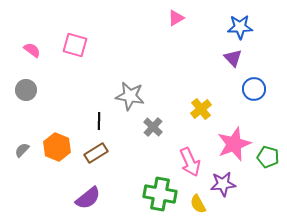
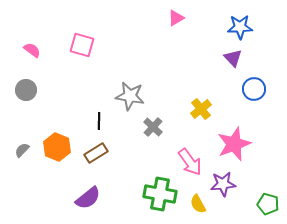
pink square: moved 7 px right
green pentagon: moved 47 px down
pink arrow: rotated 12 degrees counterclockwise
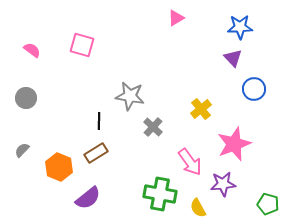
gray circle: moved 8 px down
orange hexagon: moved 2 px right, 20 px down
yellow semicircle: moved 4 px down
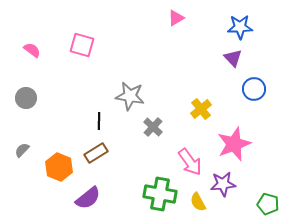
yellow semicircle: moved 6 px up
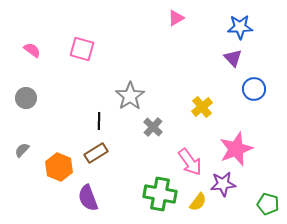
pink square: moved 4 px down
gray star: rotated 28 degrees clockwise
yellow cross: moved 1 px right, 2 px up
pink star: moved 2 px right, 5 px down
purple semicircle: rotated 108 degrees clockwise
yellow semicircle: rotated 114 degrees counterclockwise
